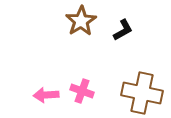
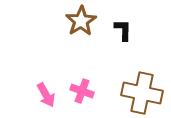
black L-shape: rotated 60 degrees counterclockwise
pink arrow: rotated 115 degrees counterclockwise
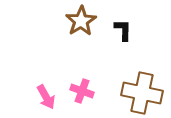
pink arrow: moved 2 px down
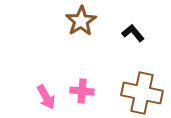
black L-shape: moved 10 px right, 3 px down; rotated 40 degrees counterclockwise
pink cross: rotated 15 degrees counterclockwise
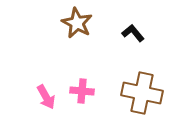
brown star: moved 4 px left, 2 px down; rotated 12 degrees counterclockwise
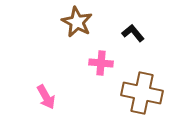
brown star: moved 1 px up
pink cross: moved 19 px right, 28 px up
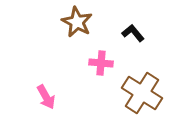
brown cross: rotated 21 degrees clockwise
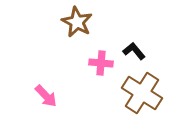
black L-shape: moved 1 px right, 18 px down
pink arrow: moved 1 px up; rotated 15 degrees counterclockwise
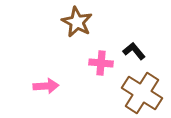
pink arrow: moved 10 px up; rotated 50 degrees counterclockwise
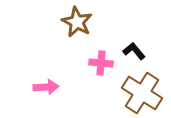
pink arrow: moved 1 px down
